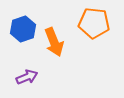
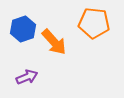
orange arrow: rotated 20 degrees counterclockwise
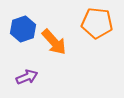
orange pentagon: moved 3 px right
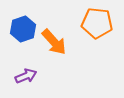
purple arrow: moved 1 px left, 1 px up
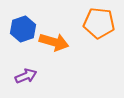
orange pentagon: moved 2 px right
orange arrow: rotated 32 degrees counterclockwise
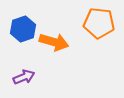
purple arrow: moved 2 px left, 1 px down
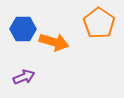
orange pentagon: rotated 28 degrees clockwise
blue hexagon: rotated 20 degrees clockwise
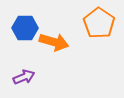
blue hexagon: moved 2 px right, 1 px up
